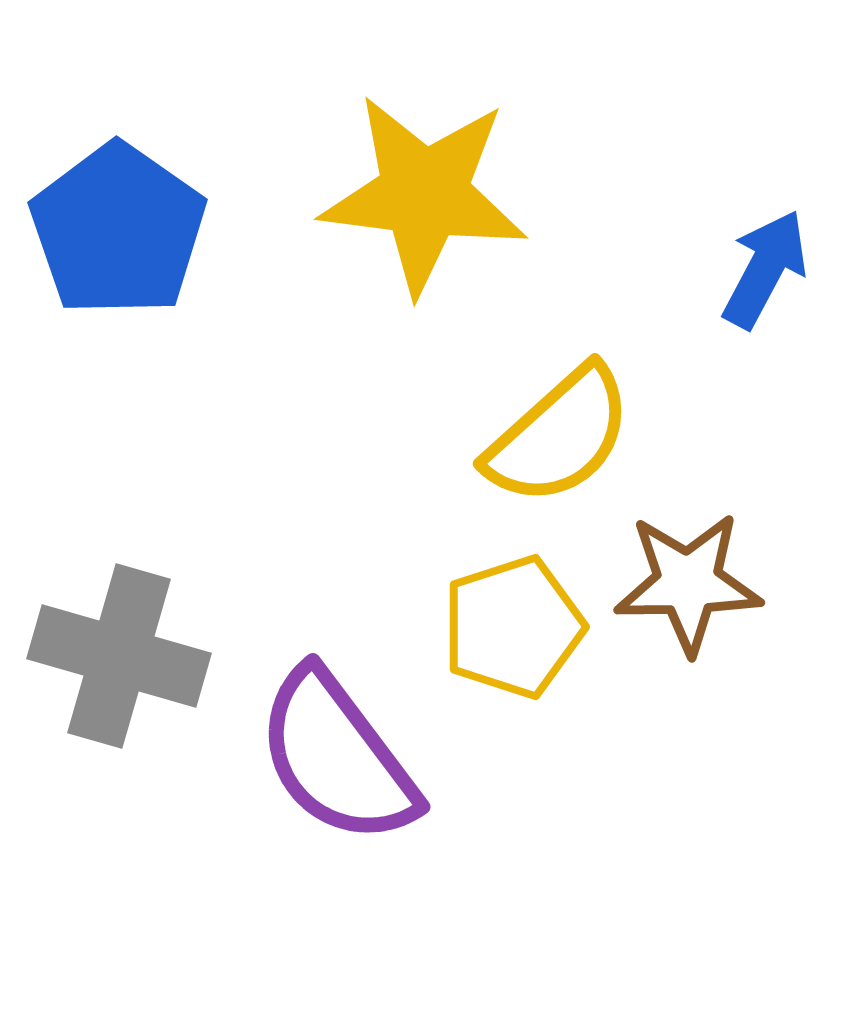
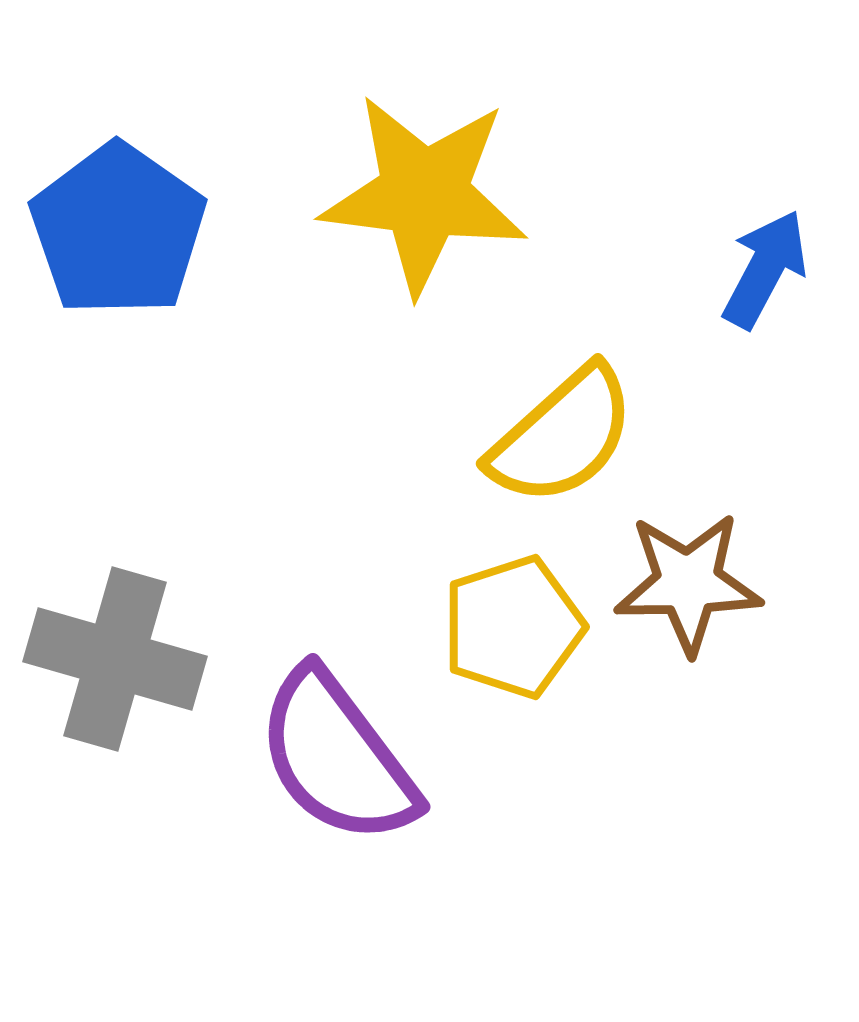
yellow semicircle: moved 3 px right
gray cross: moved 4 px left, 3 px down
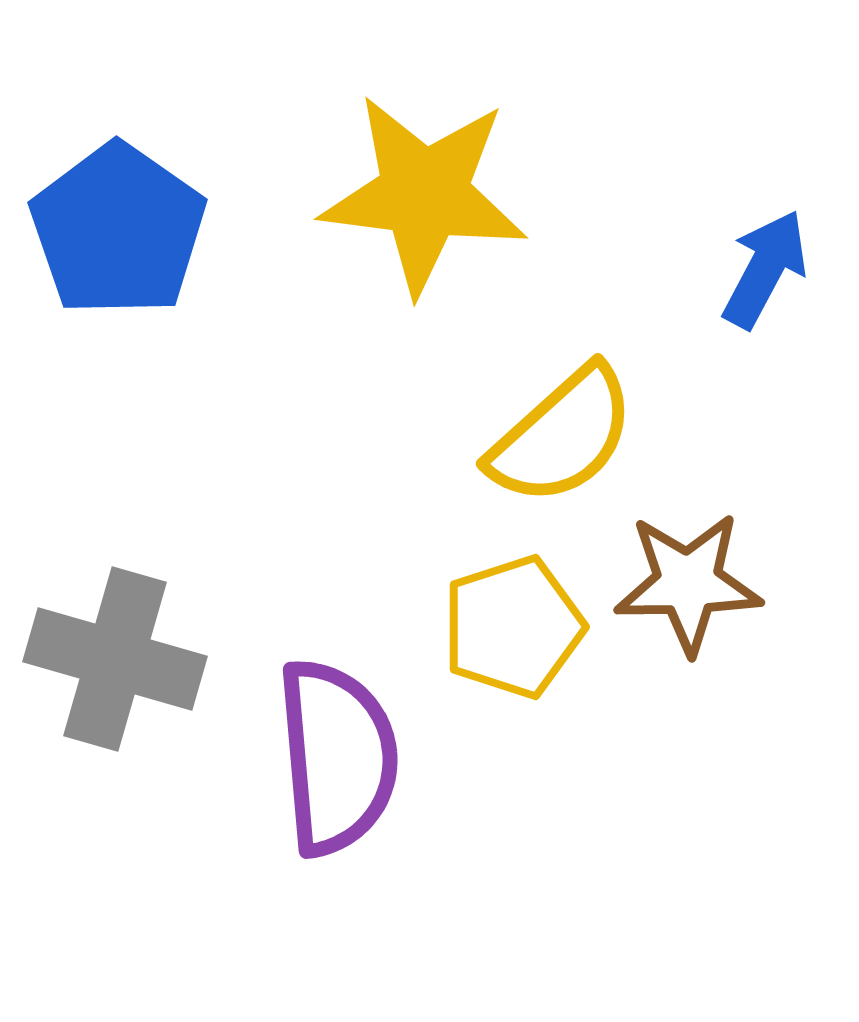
purple semicircle: rotated 148 degrees counterclockwise
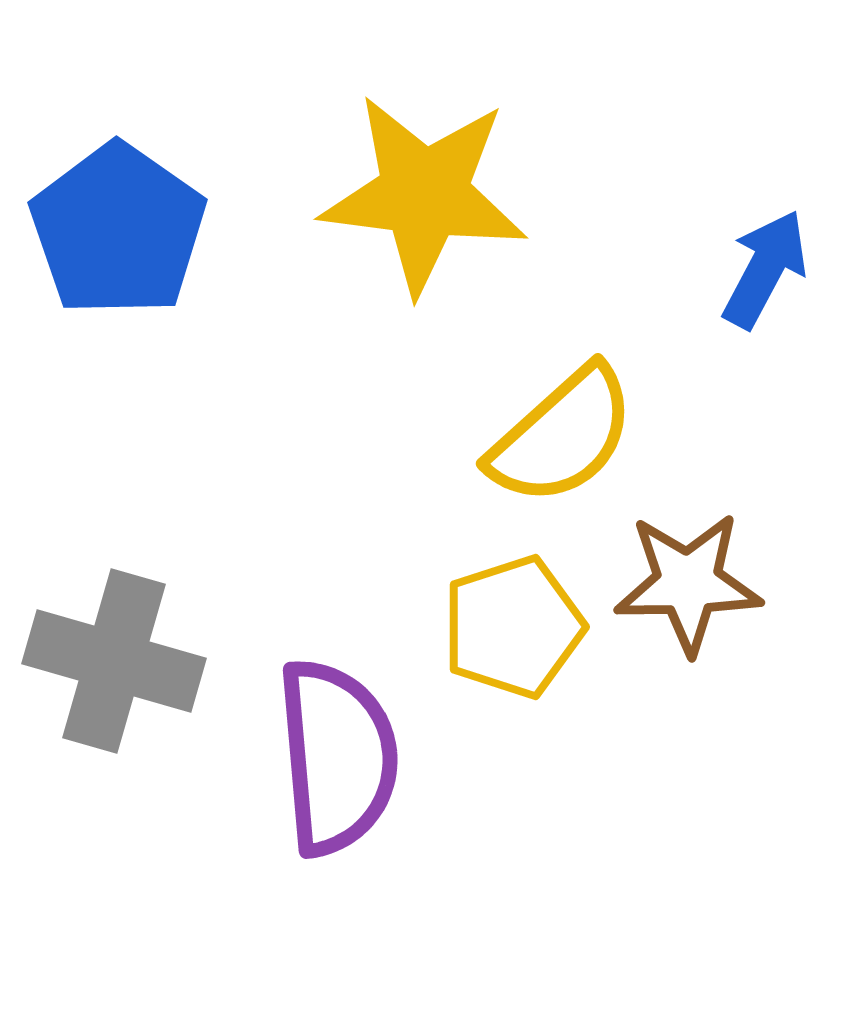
gray cross: moved 1 px left, 2 px down
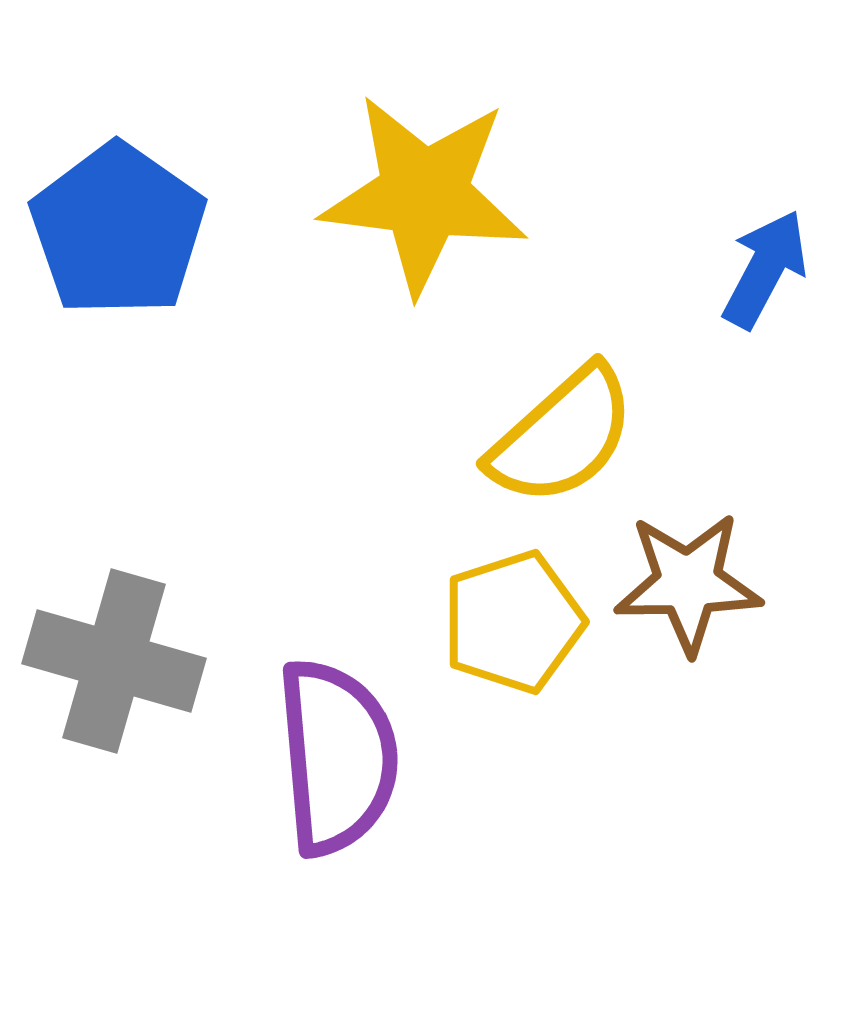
yellow pentagon: moved 5 px up
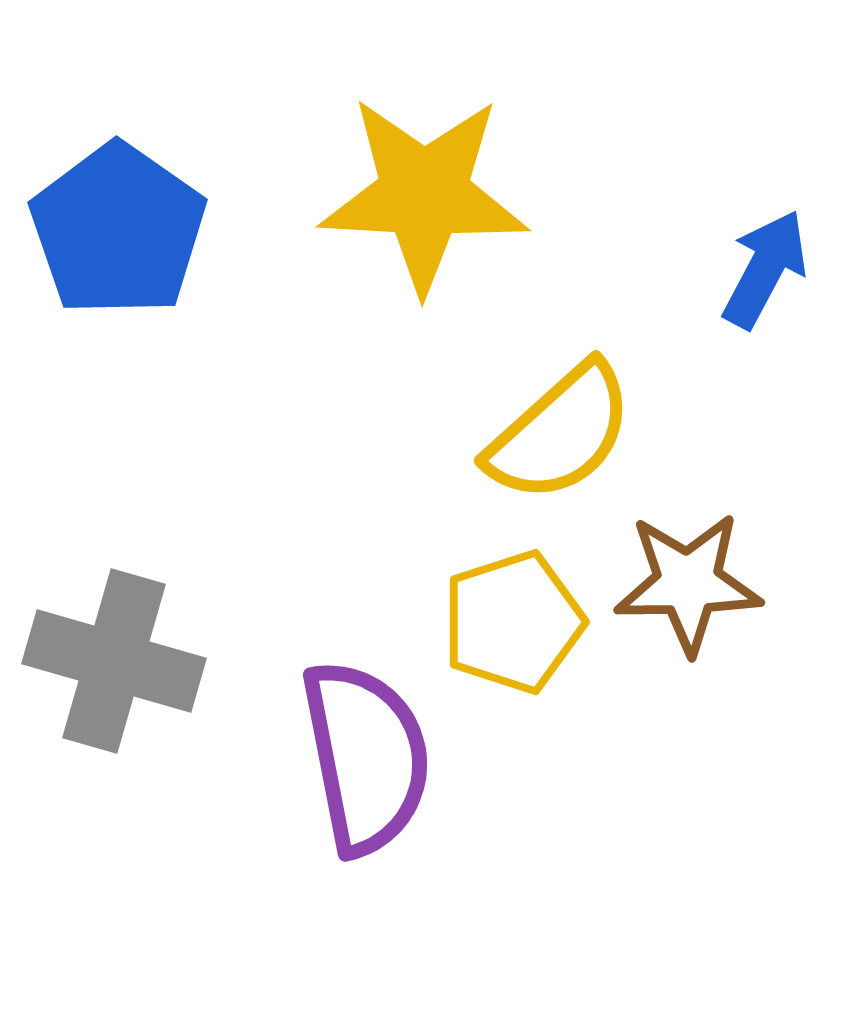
yellow star: rotated 4 degrees counterclockwise
yellow semicircle: moved 2 px left, 3 px up
purple semicircle: moved 29 px right; rotated 6 degrees counterclockwise
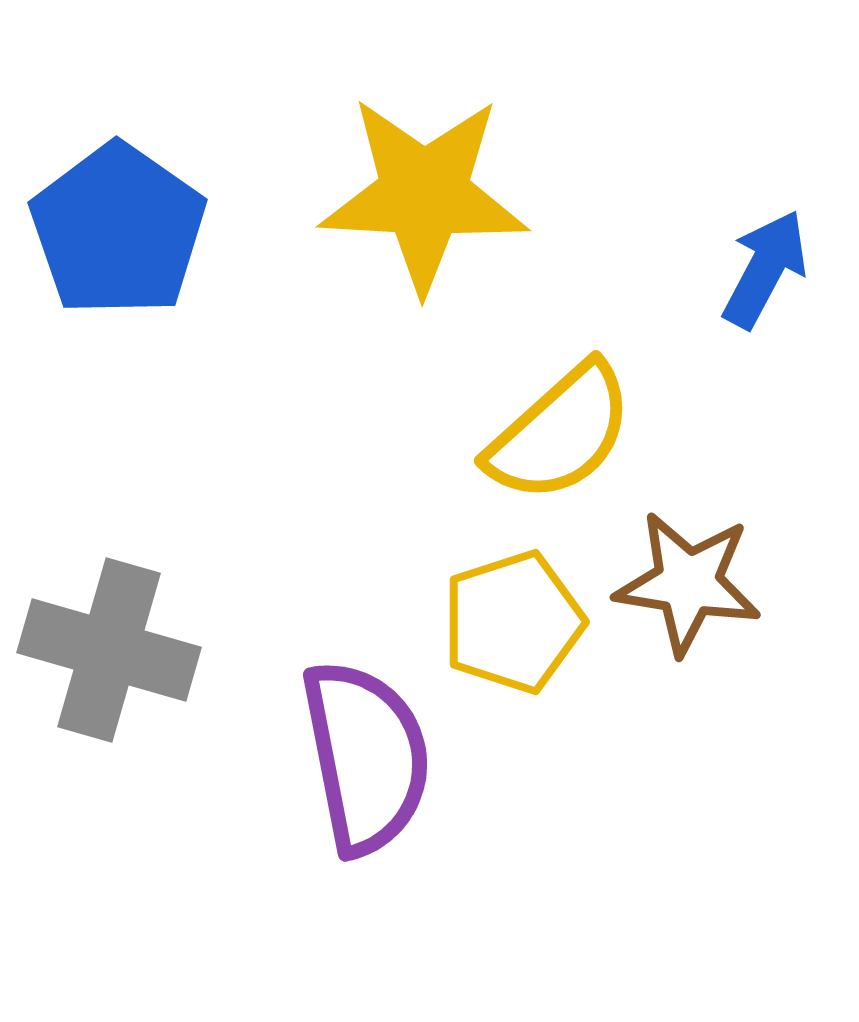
brown star: rotated 10 degrees clockwise
gray cross: moved 5 px left, 11 px up
